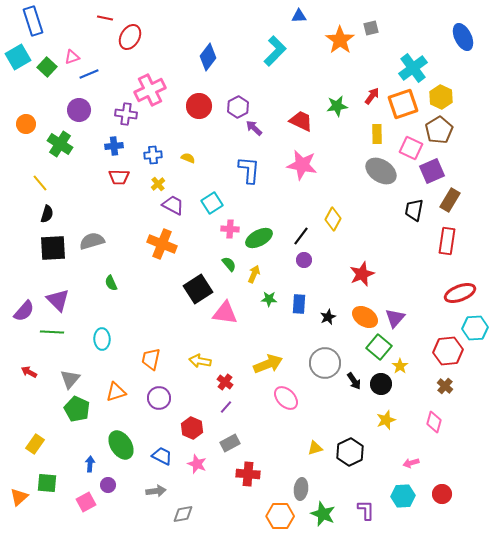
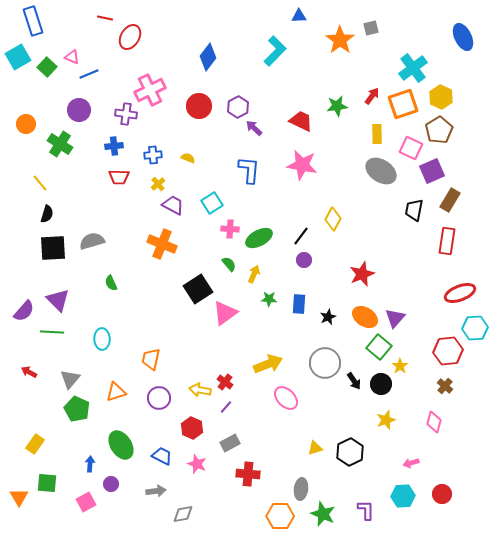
pink triangle at (72, 57): rotated 42 degrees clockwise
pink triangle at (225, 313): rotated 44 degrees counterclockwise
yellow arrow at (200, 361): moved 29 px down
purple circle at (108, 485): moved 3 px right, 1 px up
orange triangle at (19, 497): rotated 18 degrees counterclockwise
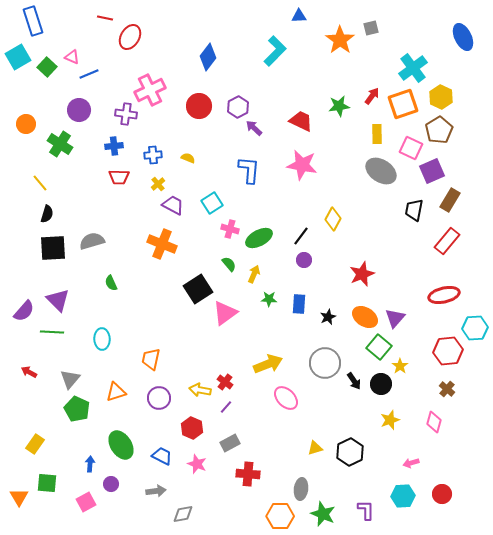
green star at (337, 106): moved 2 px right
pink cross at (230, 229): rotated 12 degrees clockwise
red rectangle at (447, 241): rotated 32 degrees clockwise
red ellipse at (460, 293): moved 16 px left, 2 px down; rotated 8 degrees clockwise
brown cross at (445, 386): moved 2 px right, 3 px down
yellow star at (386, 420): moved 4 px right
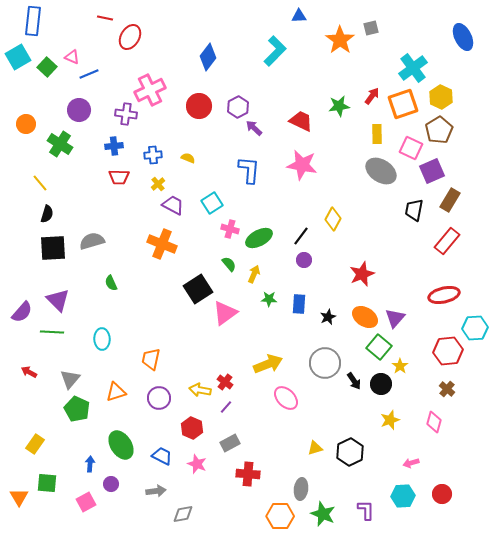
blue rectangle at (33, 21): rotated 24 degrees clockwise
purple semicircle at (24, 311): moved 2 px left, 1 px down
